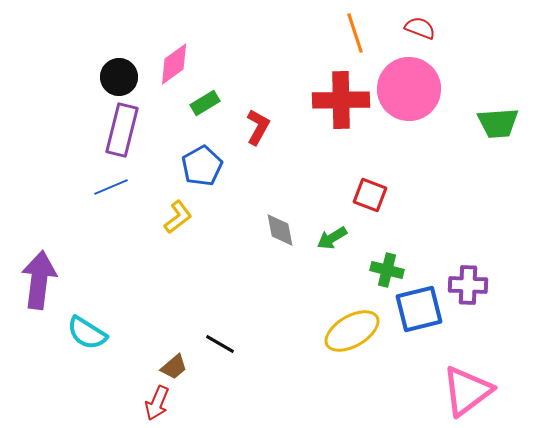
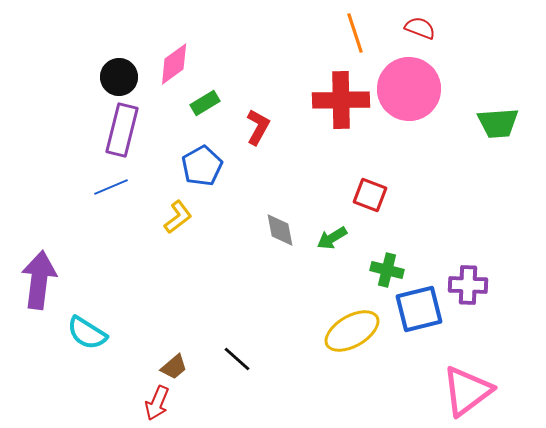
black line: moved 17 px right, 15 px down; rotated 12 degrees clockwise
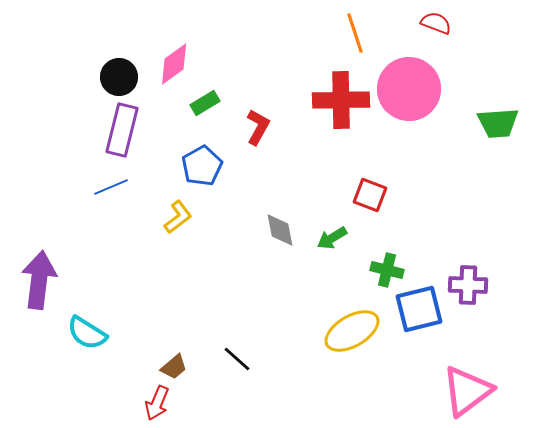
red semicircle: moved 16 px right, 5 px up
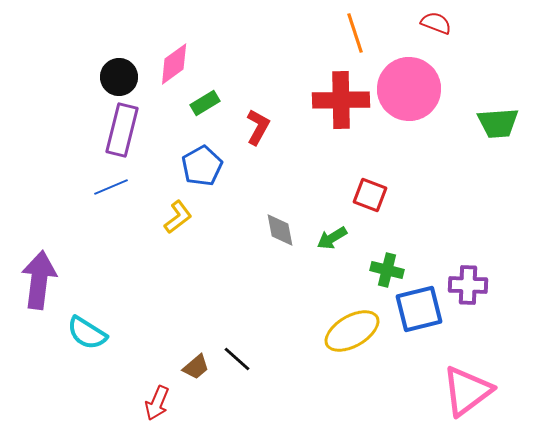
brown trapezoid: moved 22 px right
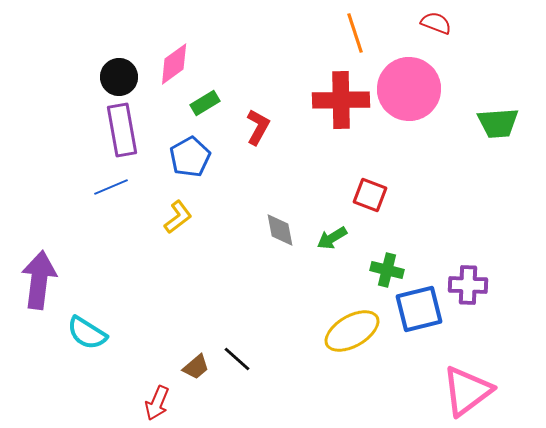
purple rectangle: rotated 24 degrees counterclockwise
blue pentagon: moved 12 px left, 9 px up
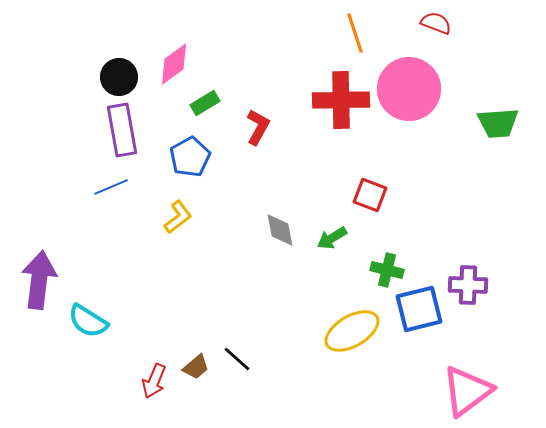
cyan semicircle: moved 1 px right, 12 px up
red arrow: moved 3 px left, 22 px up
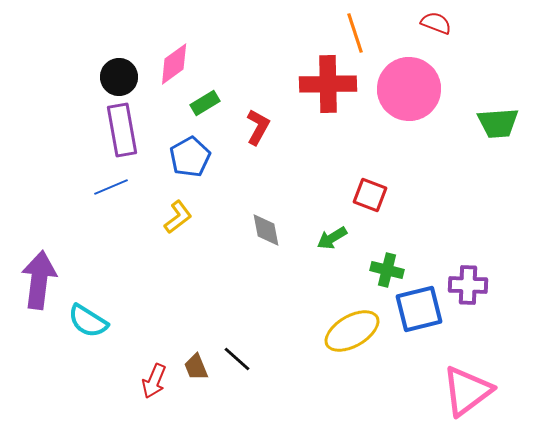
red cross: moved 13 px left, 16 px up
gray diamond: moved 14 px left
brown trapezoid: rotated 108 degrees clockwise
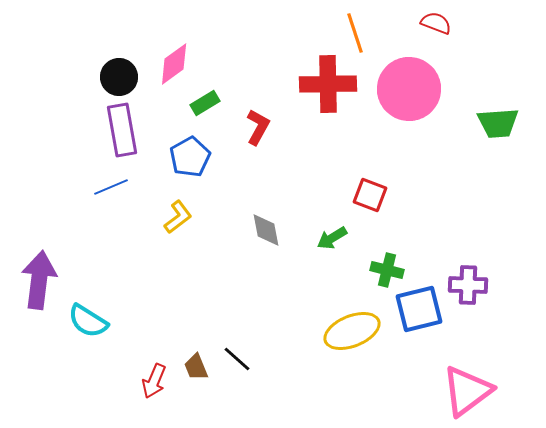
yellow ellipse: rotated 8 degrees clockwise
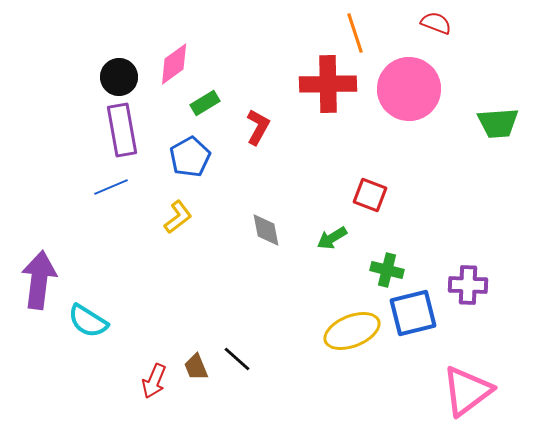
blue square: moved 6 px left, 4 px down
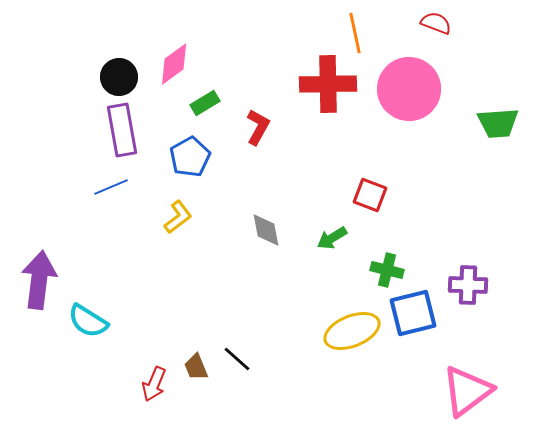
orange line: rotated 6 degrees clockwise
red arrow: moved 3 px down
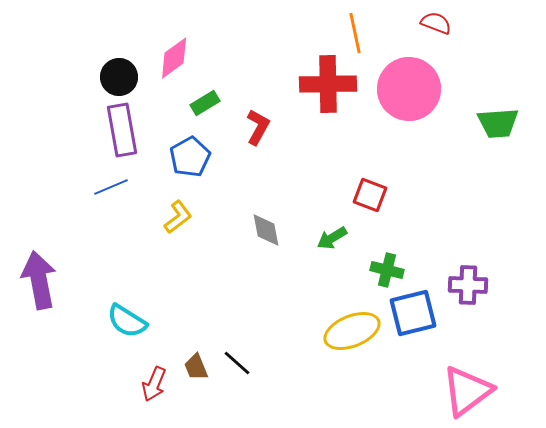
pink diamond: moved 6 px up
purple arrow: rotated 18 degrees counterclockwise
cyan semicircle: moved 39 px right
black line: moved 4 px down
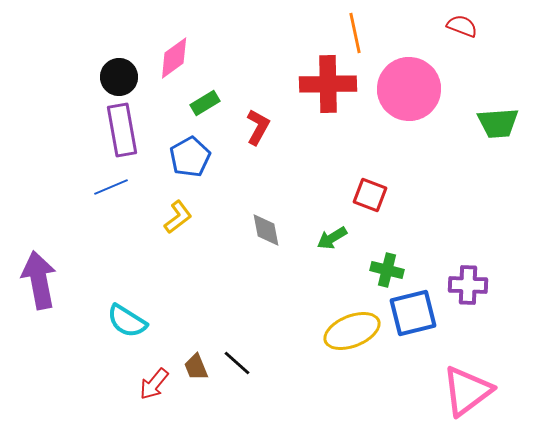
red semicircle: moved 26 px right, 3 px down
red arrow: rotated 16 degrees clockwise
